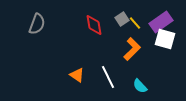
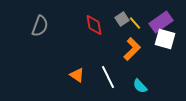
gray semicircle: moved 3 px right, 2 px down
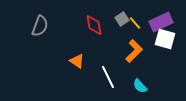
purple rectangle: rotated 10 degrees clockwise
orange L-shape: moved 2 px right, 2 px down
orange triangle: moved 14 px up
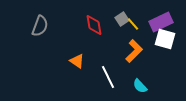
yellow line: moved 2 px left, 1 px down
